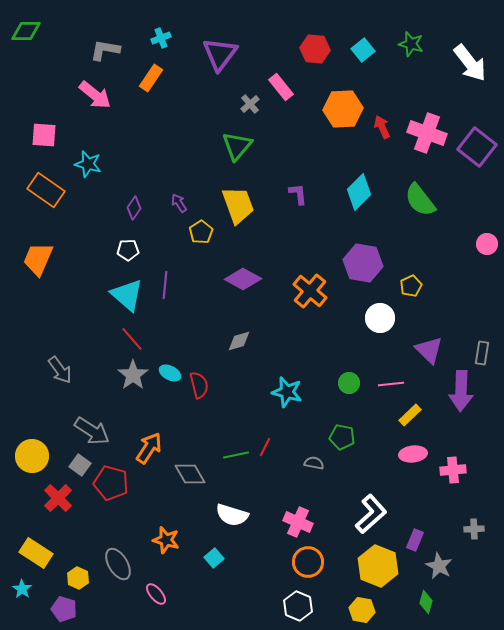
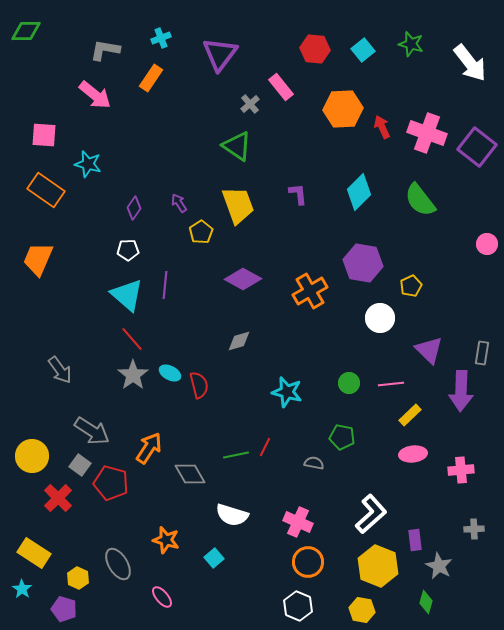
green triangle at (237, 146): rotated 36 degrees counterclockwise
orange cross at (310, 291): rotated 20 degrees clockwise
pink cross at (453, 470): moved 8 px right
purple rectangle at (415, 540): rotated 30 degrees counterclockwise
yellow rectangle at (36, 553): moved 2 px left
pink ellipse at (156, 594): moved 6 px right, 3 px down
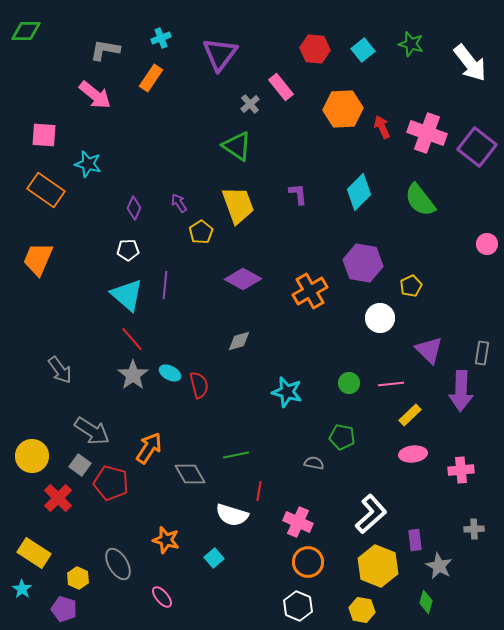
purple diamond at (134, 208): rotated 10 degrees counterclockwise
red line at (265, 447): moved 6 px left, 44 px down; rotated 18 degrees counterclockwise
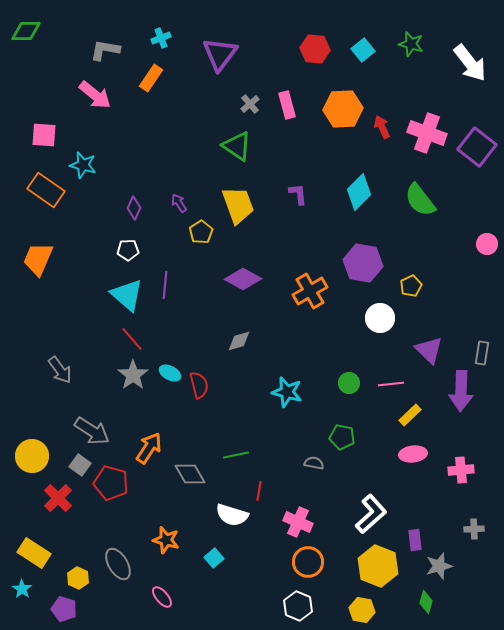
pink rectangle at (281, 87): moved 6 px right, 18 px down; rotated 24 degrees clockwise
cyan star at (88, 164): moved 5 px left, 1 px down
gray star at (439, 566): rotated 28 degrees clockwise
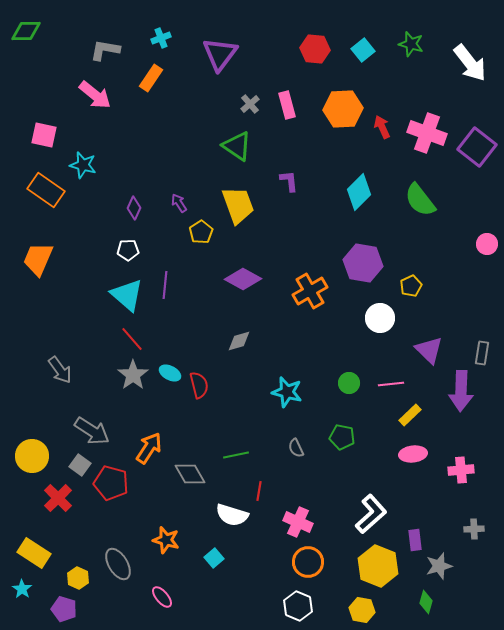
pink square at (44, 135): rotated 8 degrees clockwise
purple L-shape at (298, 194): moved 9 px left, 13 px up
gray semicircle at (314, 463): moved 18 px left, 15 px up; rotated 126 degrees counterclockwise
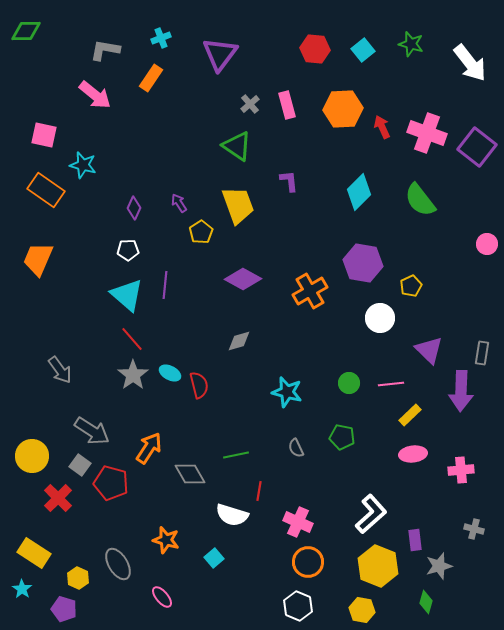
gray cross at (474, 529): rotated 18 degrees clockwise
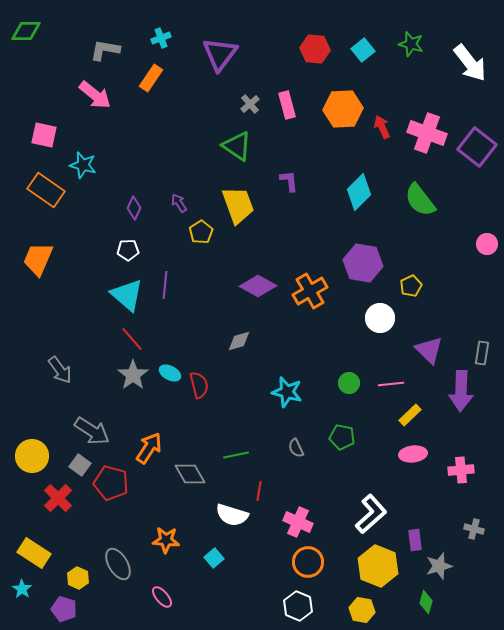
purple diamond at (243, 279): moved 15 px right, 7 px down
orange star at (166, 540): rotated 12 degrees counterclockwise
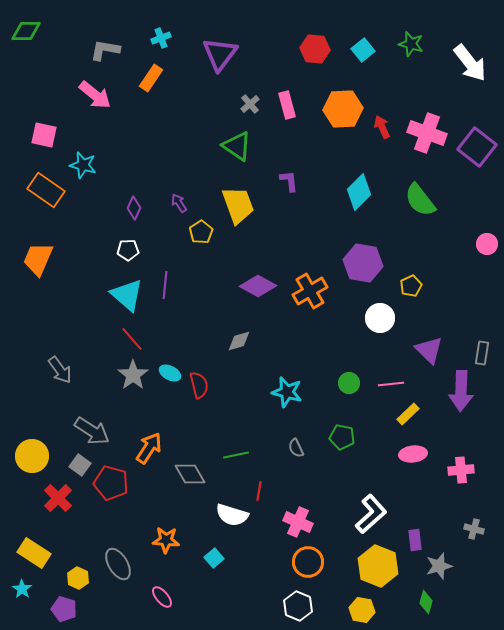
yellow rectangle at (410, 415): moved 2 px left, 1 px up
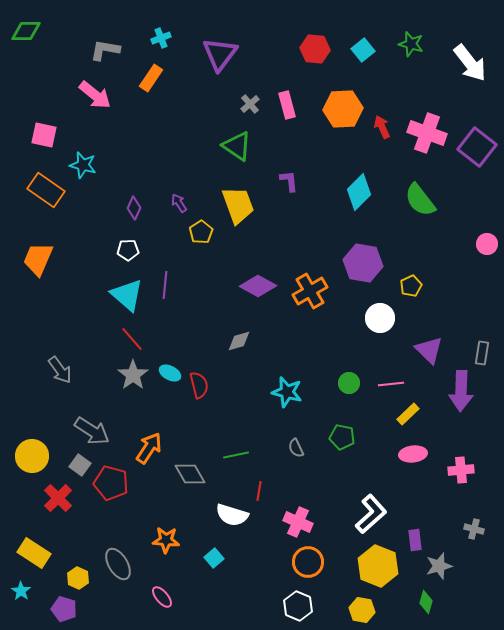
cyan star at (22, 589): moved 1 px left, 2 px down
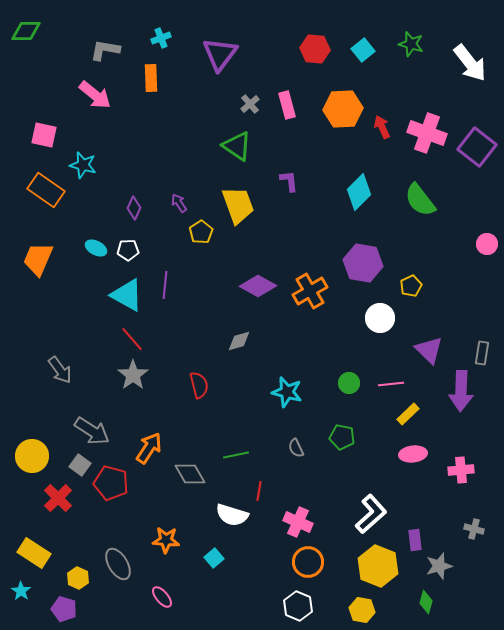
orange rectangle at (151, 78): rotated 36 degrees counterclockwise
cyan triangle at (127, 295): rotated 12 degrees counterclockwise
cyan ellipse at (170, 373): moved 74 px left, 125 px up
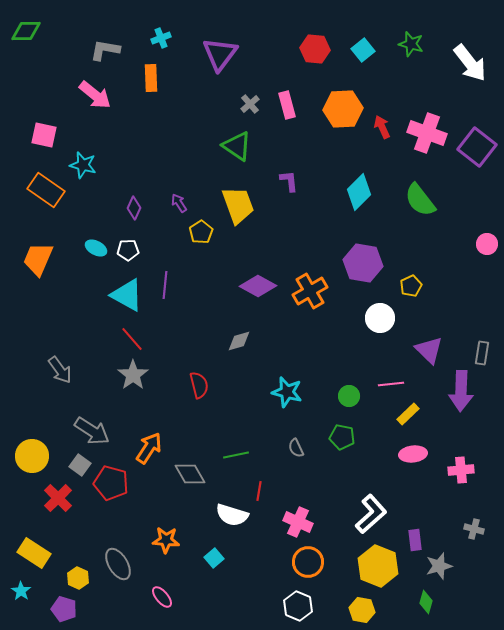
green circle at (349, 383): moved 13 px down
